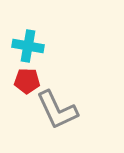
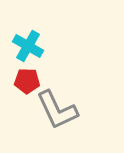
cyan cross: rotated 20 degrees clockwise
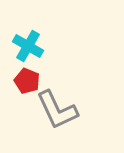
red pentagon: rotated 20 degrees clockwise
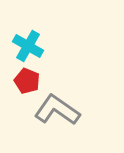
gray L-shape: rotated 150 degrees clockwise
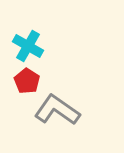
red pentagon: rotated 10 degrees clockwise
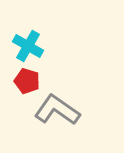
red pentagon: rotated 15 degrees counterclockwise
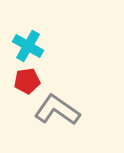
red pentagon: rotated 25 degrees counterclockwise
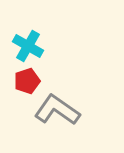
red pentagon: rotated 10 degrees counterclockwise
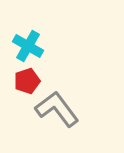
gray L-shape: moved 1 px up; rotated 18 degrees clockwise
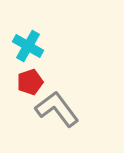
red pentagon: moved 3 px right, 1 px down
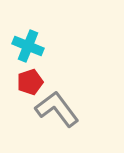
cyan cross: rotated 8 degrees counterclockwise
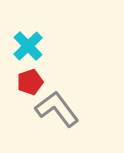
cyan cross: rotated 24 degrees clockwise
